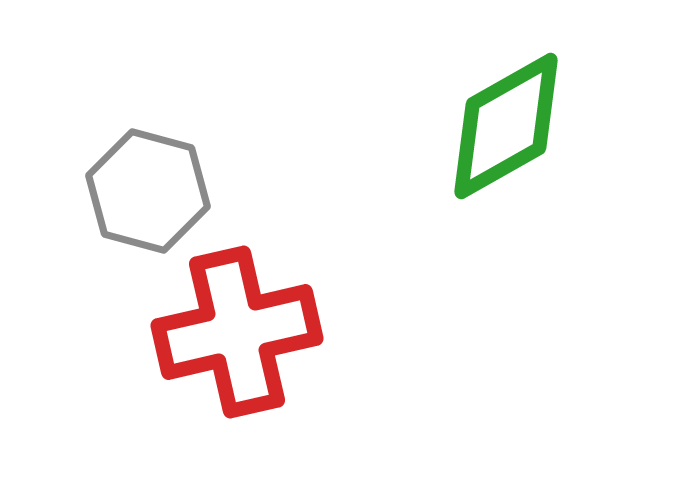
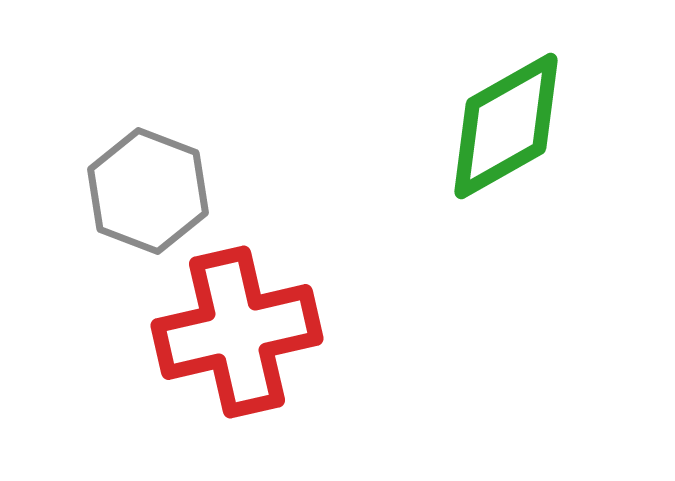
gray hexagon: rotated 6 degrees clockwise
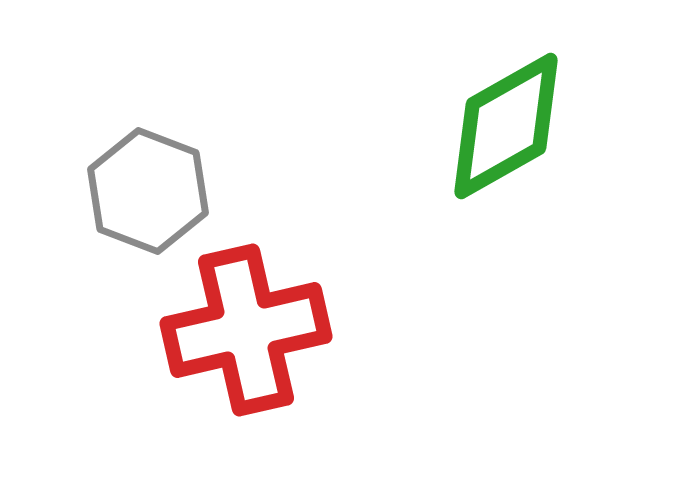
red cross: moved 9 px right, 2 px up
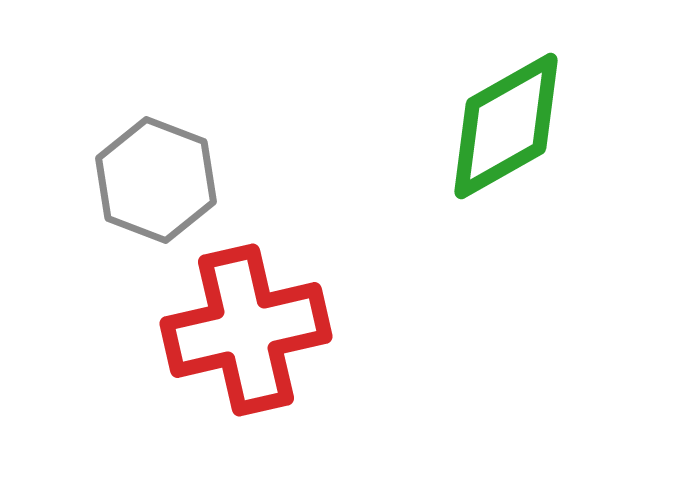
gray hexagon: moved 8 px right, 11 px up
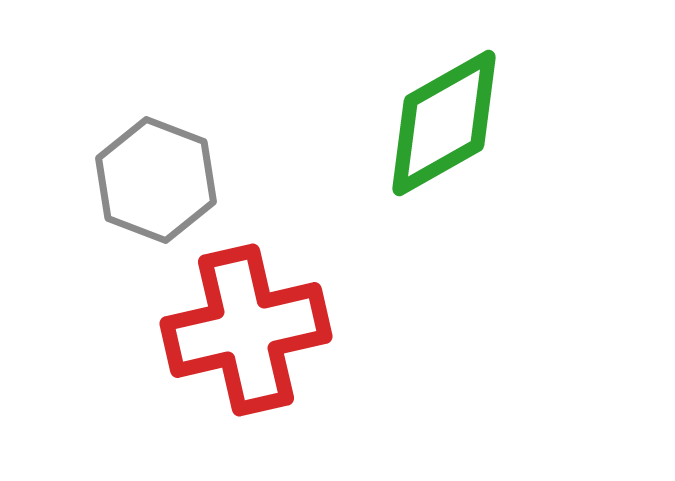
green diamond: moved 62 px left, 3 px up
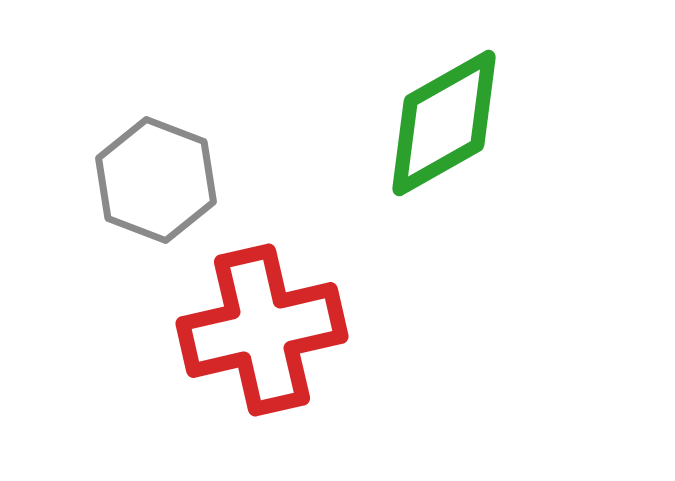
red cross: moved 16 px right
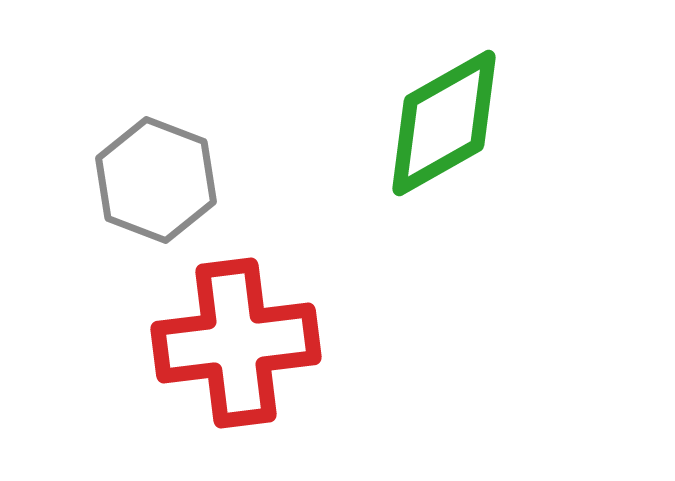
red cross: moved 26 px left, 13 px down; rotated 6 degrees clockwise
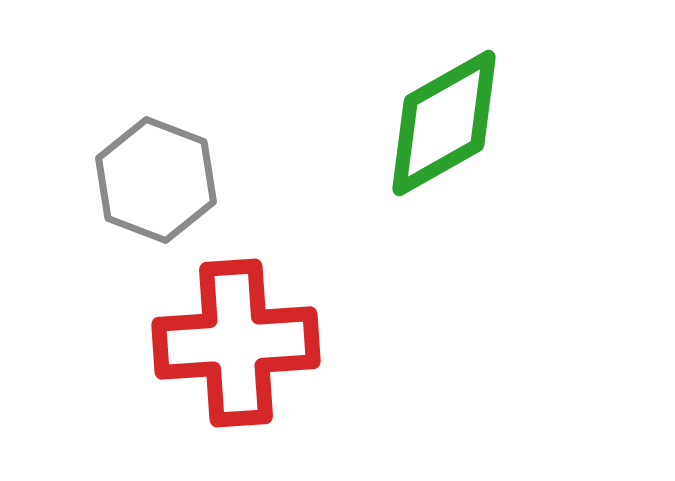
red cross: rotated 3 degrees clockwise
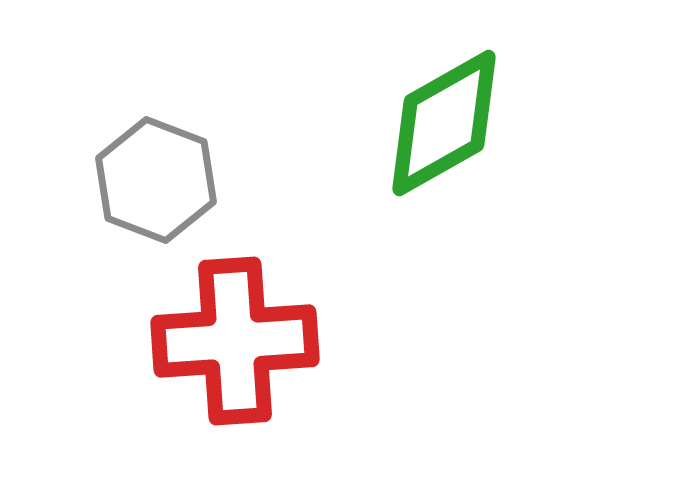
red cross: moved 1 px left, 2 px up
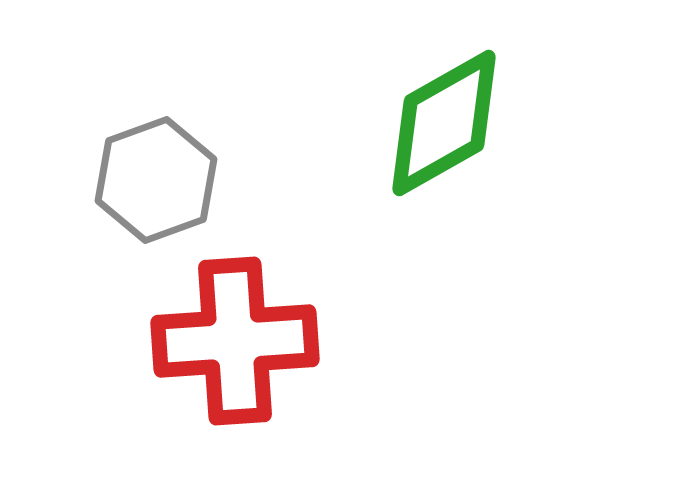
gray hexagon: rotated 19 degrees clockwise
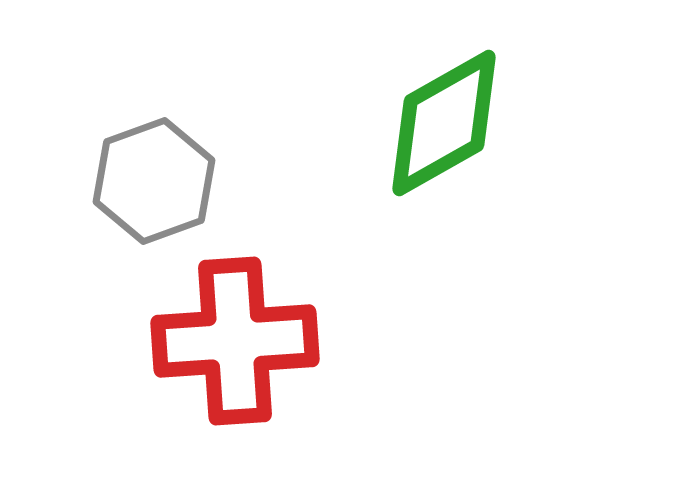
gray hexagon: moved 2 px left, 1 px down
